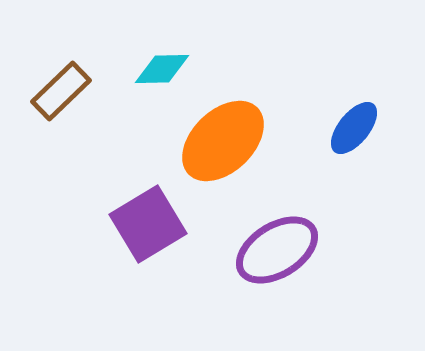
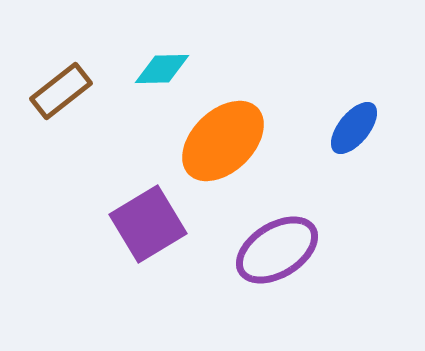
brown rectangle: rotated 6 degrees clockwise
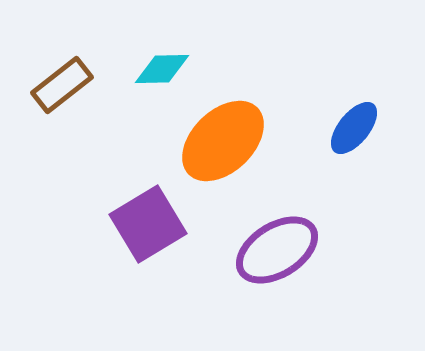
brown rectangle: moved 1 px right, 6 px up
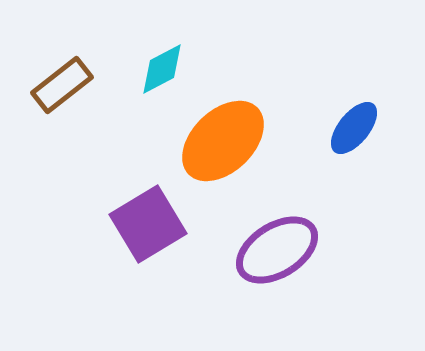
cyan diamond: rotated 26 degrees counterclockwise
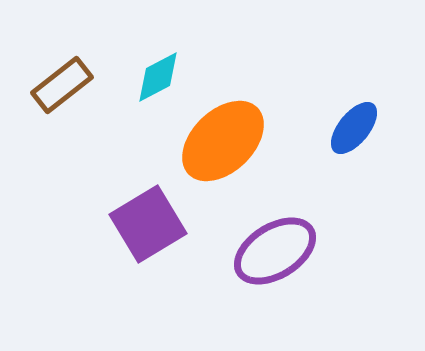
cyan diamond: moved 4 px left, 8 px down
purple ellipse: moved 2 px left, 1 px down
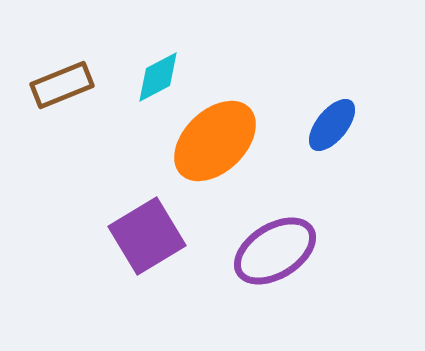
brown rectangle: rotated 16 degrees clockwise
blue ellipse: moved 22 px left, 3 px up
orange ellipse: moved 8 px left
purple square: moved 1 px left, 12 px down
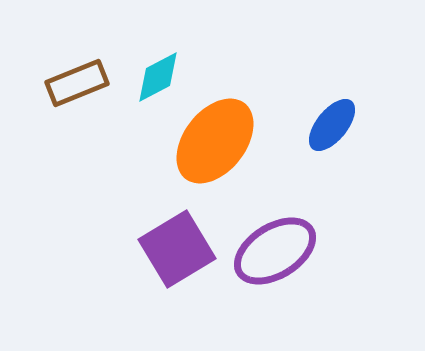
brown rectangle: moved 15 px right, 2 px up
orange ellipse: rotated 8 degrees counterclockwise
purple square: moved 30 px right, 13 px down
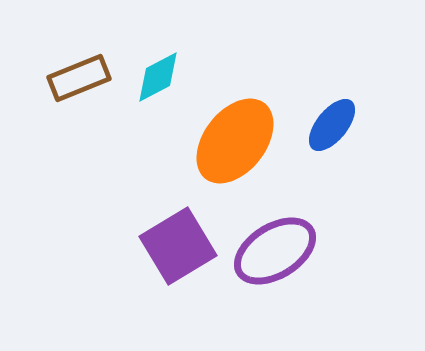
brown rectangle: moved 2 px right, 5 px up
orange ellipse: moved 20 px right
purple square: moved 1 px right, 3 px up
